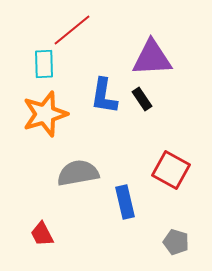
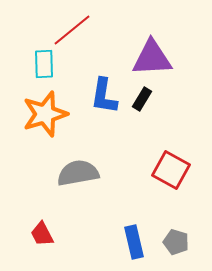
black rectangle: rotated 65 degrees clockwise
blue rectangle: moved 9 px right, 40 px down
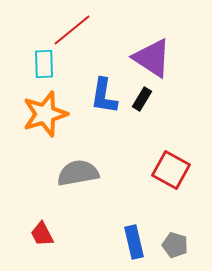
purple triangle: rotated 36 degrees clockwise
gray pentagon: moved 1 px left, 3 px down
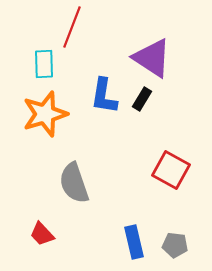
red line: moved 3 px up; rotated 30 degrees counterclockwise
gray semicircle: moved 4 px left, 10 px down; rotated 99 degrees counterclockwise
red trapezoid: rotated 16 degrees counterclockwise
gray pentagon: rotated 10 degrees counterclockwise
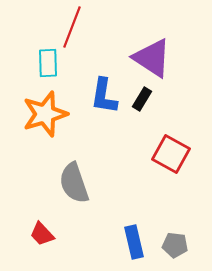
cyan rectangle: moved 4 px right, 1 px up
red square: moved 16 px up
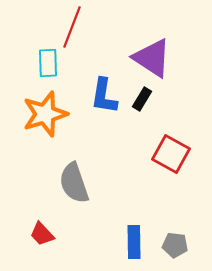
blue rectangle: rotated 12 degrees clockwise
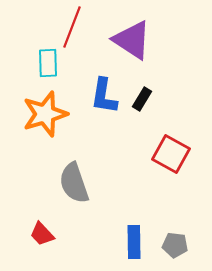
purple triangle: moved 20 px left, 18 px up
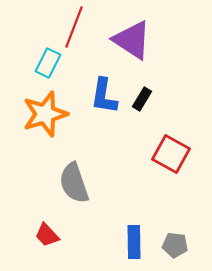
red line: moved 2 px right
cyan rectangle: rotated 28 degrees clockwise
red trapezoid: moved 5 px right, 1 px down
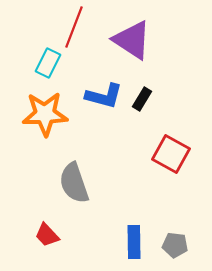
blue L-shape: rotated 84 degrees counterclockwise
orange star: rotated 15 degrees clockwise
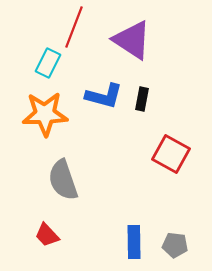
black rectangle: rotated 20 degrees counterclockwise
gray semicircle: moved 11 px left, 3 px up
